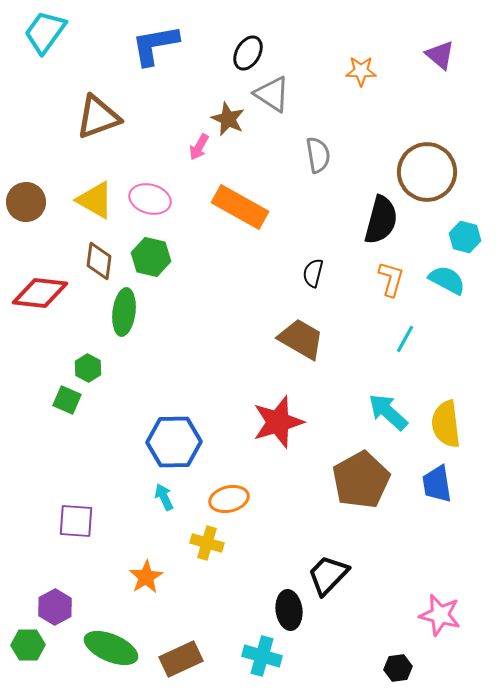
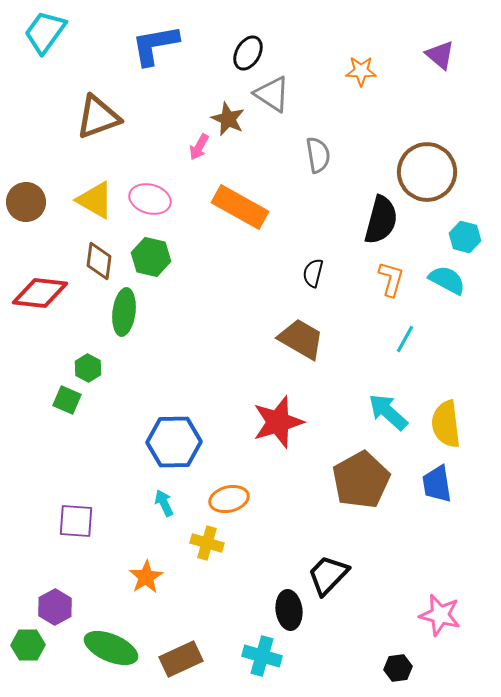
cyan arrow at (164, 497): moved 6 px down
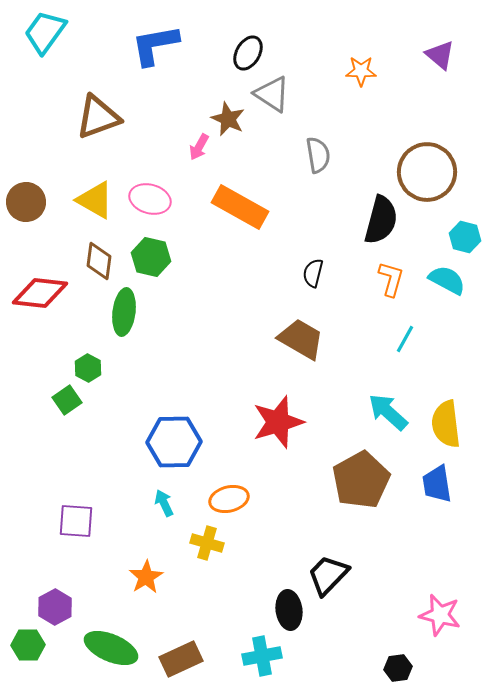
green square at (67, 400): rotated 32 degrees clockwise
cyan cross at (262, 656): rotated 27 degrees counterclockwise
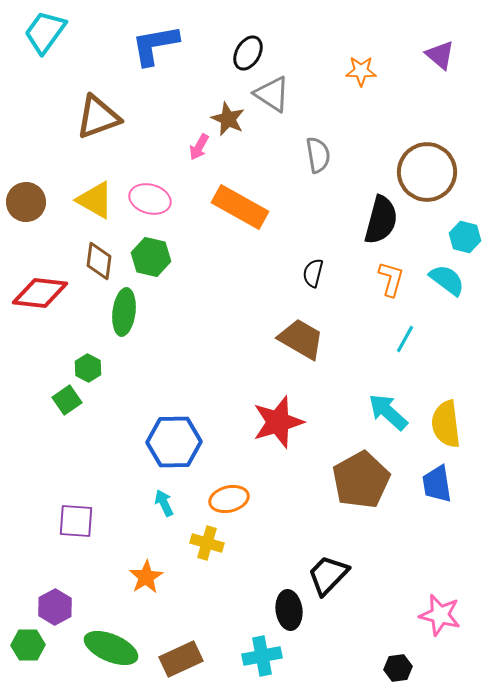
cyan semicircle at (447, 280): rotated 9 degrees clockwise
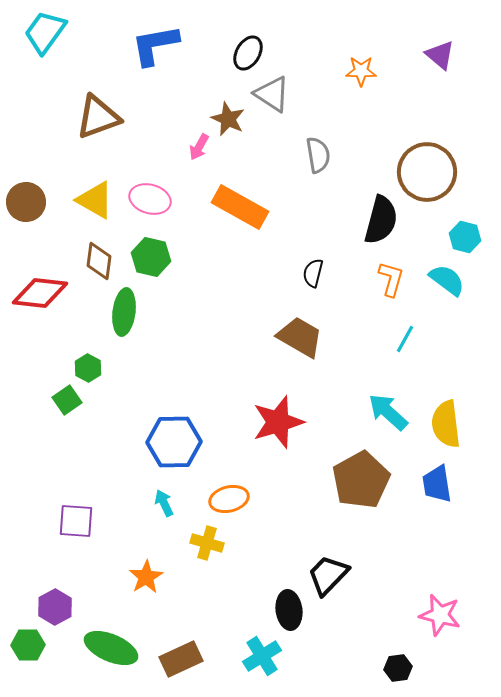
brown trapezoid at (301, 339): moved 1 px left, 2 px up
cyan cross at (262, 656): rotated 21 degrees counterclockwise
